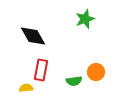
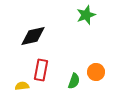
green star: moved 1 px right, 4 px up
black diamond: rotated 72 degrees counterclockwise
green semicircle: rotated 63 degrees counterclockwise
yellow semicircle: moved 4 px left, 2 px up
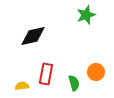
red rectangle: moved 5 px right, 4 px down
green semicircle: moved 2 px down; rotated 35 degrees counterclockwise
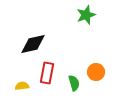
black diamond: moved 8 px down
red rectangle: moved 1 px right, 1 px up
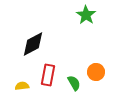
green star: rotated 18 degrees counterclockwise
black diamond: rotated 16 degrees counterclockwise
red rectangle: moved 1 px right, 2 px down
green semicircle: rotated 14 degrees counterclockwise
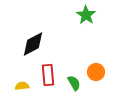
red rectangle: rotated 15 degrees counterclockwise
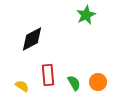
green star: rotated 12 degrees clockwise
black diamond: moved 1 px left, 5 px up
orange circle: moved 2 px right, 10 px down
yellow semicircle: rotated 40 degrees clockwise
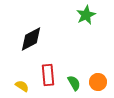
black diamond: moved 1 px left
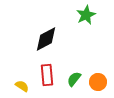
black diamond: moved 15 px right
red rectangle: moved 1 px left
green semicircle: moved 4 px up; rotated 112 degrees counterclockwise
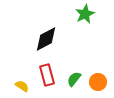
green star: moved 1 px left, 1 px up
red rectangle: rotated 10 degrees counterclockwise
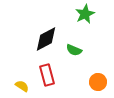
green semicircle: moved 29 px up; rotated 105 degrees counterclockwise
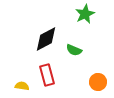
yellow semicircle: rotated 24 degrees counterclockwise
